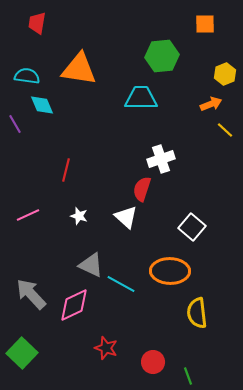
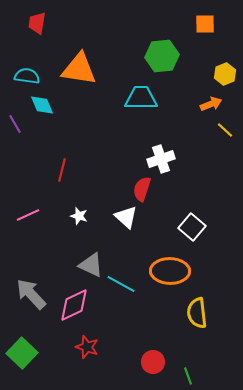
red line: moved 4 px left
red star: moved 19 px left, 1 px up
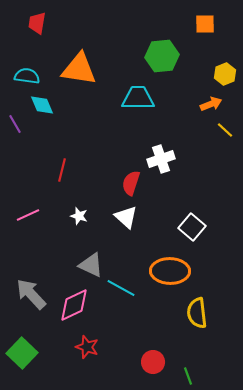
cyan trapezoid: moved 3 px left
red semicircle: moved 11 px left, 6 px up
cyan line: moved 4 px down
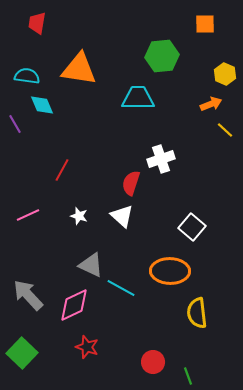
yellow hexagon: rotated 15 degrees counterclockwise
red line: rotated 15 degrees clockwise
white triangle: moved 4 px left, 1 px up
gray arrow: moved 3 px left, 1 px down
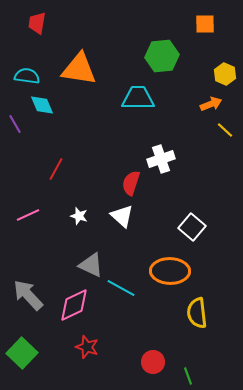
red line: moved 6 px left, 1 px up
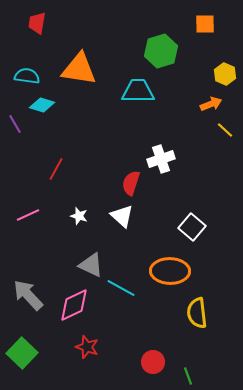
green hexagon: moved 1 px left, 5 px up; rotated 12 degrees counterclockwise
cyan trapezoid: moved 7 px up
cyan diamond: rotated 50 degrees counterclockwise
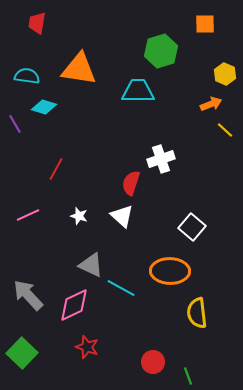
cyan diamond: moved 2 px right, 2 px down
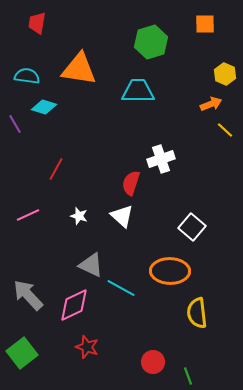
green hexagon: moved 10 px left, 9 px up
green square: rotated 8 degrees clockwise
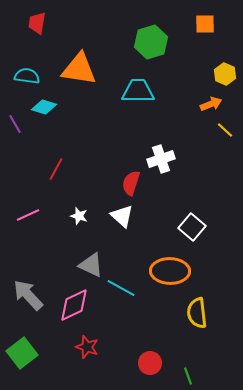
red circle: moved 3 px left, 1 px down
